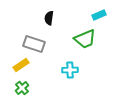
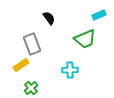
black semicircle: rotated 136 degrees clockwise
gray rectangle: moved 2 px left; rotated 50 degrees clockwise
green cross: moved 9 px right
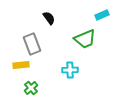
cyan rectangle: moved 3 px right
yellow rectangle: rotated 28 degrees clockwise
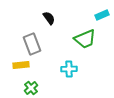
cyan cross: moved 1 px left, 1 px up
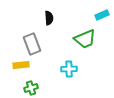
black semicircle: rotated 32 degrees clockwise
green cross: rotated 24 degrees clockwise
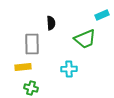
black semicircle: moved 2 px right, 5 px down
gray rectangle: rotated 20 degrees clockwise
yellow rectangle: moved 2 px right, 2 px down
green cross: rotated 32 degrees clockwise
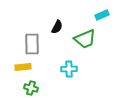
black semicircle: moved 6 px right, 4 px down; rotated 32 degrees clockwise
